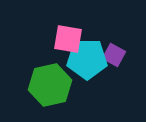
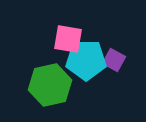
purple square: moved 5 px down
cyan pentagon: moved 1 px left, 1 px down
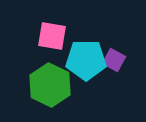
pink square: moved 16 px left, 3 px up
green hexagon: rotated 21 degrees counterclockwise
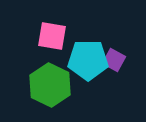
cyan pentagon: moved 2 px right
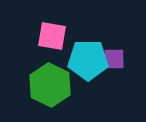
purple square: moved 1 px up; rotated 30 degrees counterclockwise
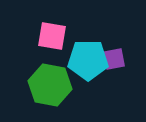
purple square: rotated 10 degrees counterclockwise
green hexagon: rotated 15 degrees counterclockwise
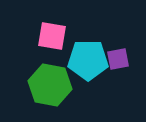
purple square: moved 4 px right
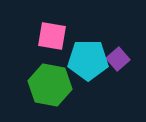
purple square: rotated 30 degrees counterclockwise
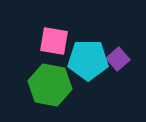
pink square: moved 2 px right, 5 px down
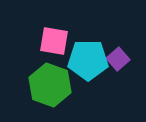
green hexagon: rotated 9 degrees clockwise
